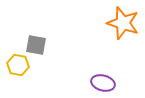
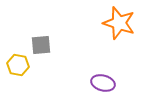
orange star: moved 4 px left
gray square: moved 5 px right; rotated 15 degrees counterclockwise
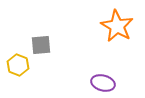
orange star: moved 2 px left, 3 px down; rotated 12 degrees clockwise
yellow hexagon: rotated 10 degrees clockwise
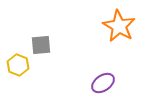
orange star: moved 2 px right
purple ellipse: rotated 50 degrees counterclockwise
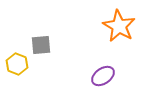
yellow hexagon: moved 1 px left, 1 px up
purple ellipse: moved 7 px up
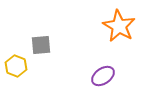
yellow hexagon: moved 1 px left, 2 px down
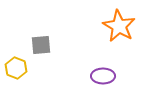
yellow hexagon: moved 2 px down
purple ellipse: rotated 35 degrees clockwise
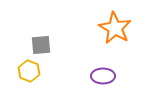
orange star: moved 4 px left, 2 px down
yellow hexagon: moved 13 px right, 3 px down
